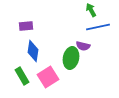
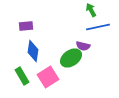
green ellipse: rotated 45 degrees clockwise
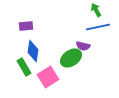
green arrow: moved 5 px right
green rectangle: moved 2 px right, 9 px up
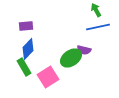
purple semicircle: moved 1 px right, 4 px down
blue diamond: moved 5 px left, 2 px up; rotated 35 degrees clockwise
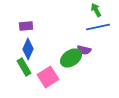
blue diamond: rotated 20 degrees counterclockwise
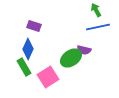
purple rectangle: moved 8 px right; rotated 24 degrees clockwise
